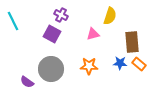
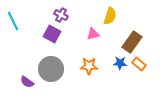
brown rectangle: rotated 40 degrees clockwise
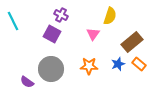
pink triangle: rotated 40 degrees counterclockwise
brown rectangle: rotated 15 degrees clockwise
blue star: moved 2 px left, 1 px down; rotated 24 degrees counterclockwise
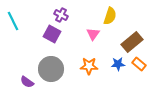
blue star: rotated 16 degrees clockwise
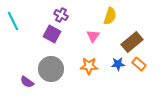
pink triangle: moved 2 px down
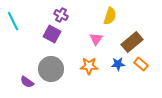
pink triangle: moved 3 px right, 3 px down
orange rectangle: moved 2 px right
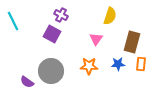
brown rectangle: rotated 35 degrees counterclockwise
orange rectangle: rotated 56 degrees clockwise
gray circle: moved 2 px down
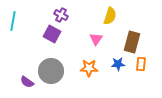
cyan line: rotated 36 degrees clockwise
orange star: moved 2 px down
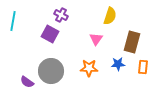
purple square: moved 2 px left
orange rectangle: moved 2 px right, 3 px down
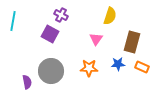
orange rectangle: moved 1 px left; rotated 72 degrees counterclockwise
purple semicircle: rotated 136 degrees counterclockwise
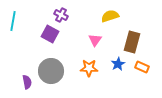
yellow semicircle: rotated 126 degrees counterclockwise
pink triangle: moved 1 px left, 1 px down
blue star: rotated 24 degrees counterclockwise
